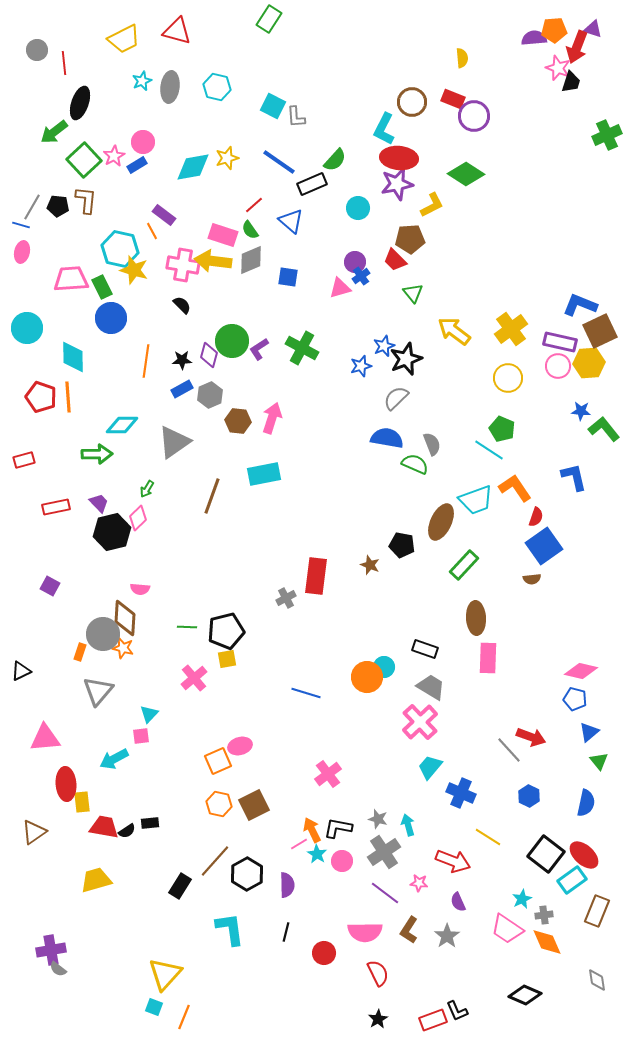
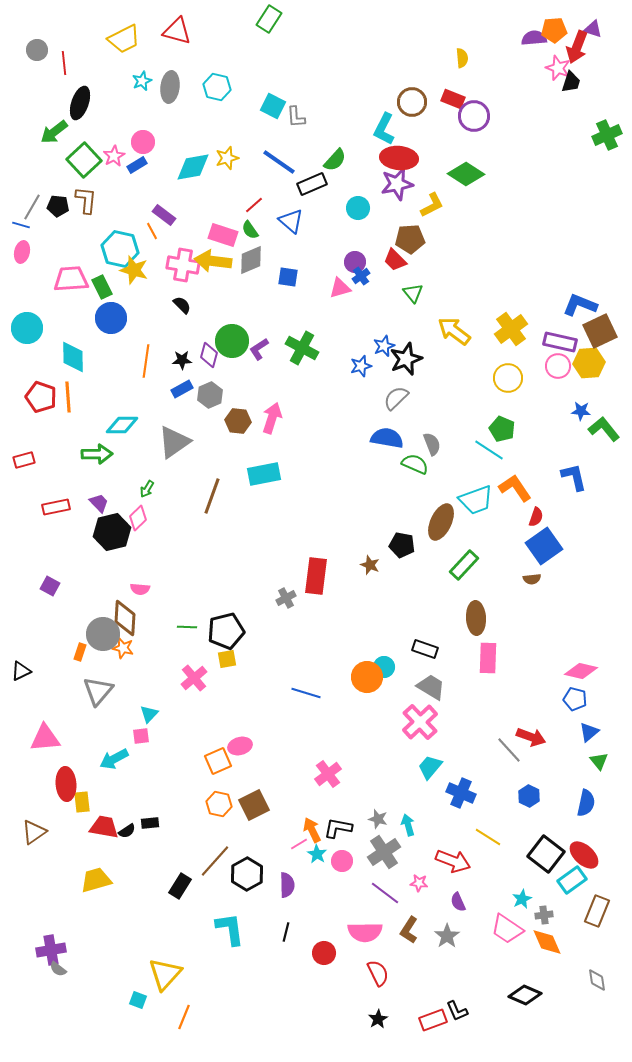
cyan square at (154, 1007): moved 16 px left, 7 px up
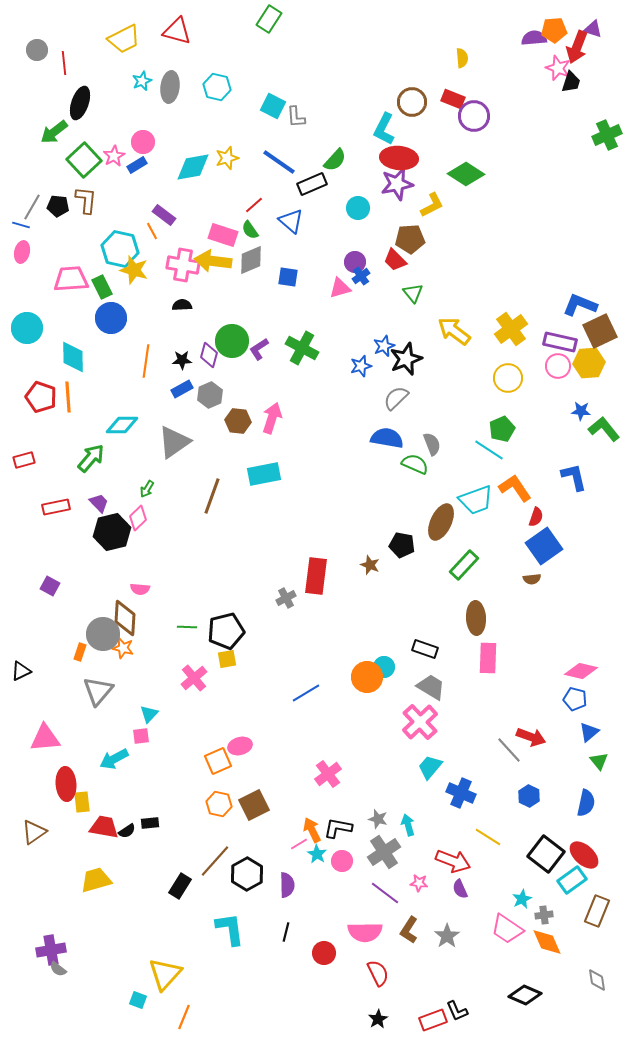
black semicircle at (182, 305): rotated 48 degrees counterclockwise
green pentagon at (502, 429): rotated 25 degrees clockwise
green arrow at (97, 454): moved 6 px left, 4 px down; rotated 48 degrees counterclockwise
blue line at (306, 693): rotated 48 degrees counterclockwise
purple semicircle at (458, 902): moved 2 px right, 13 px up
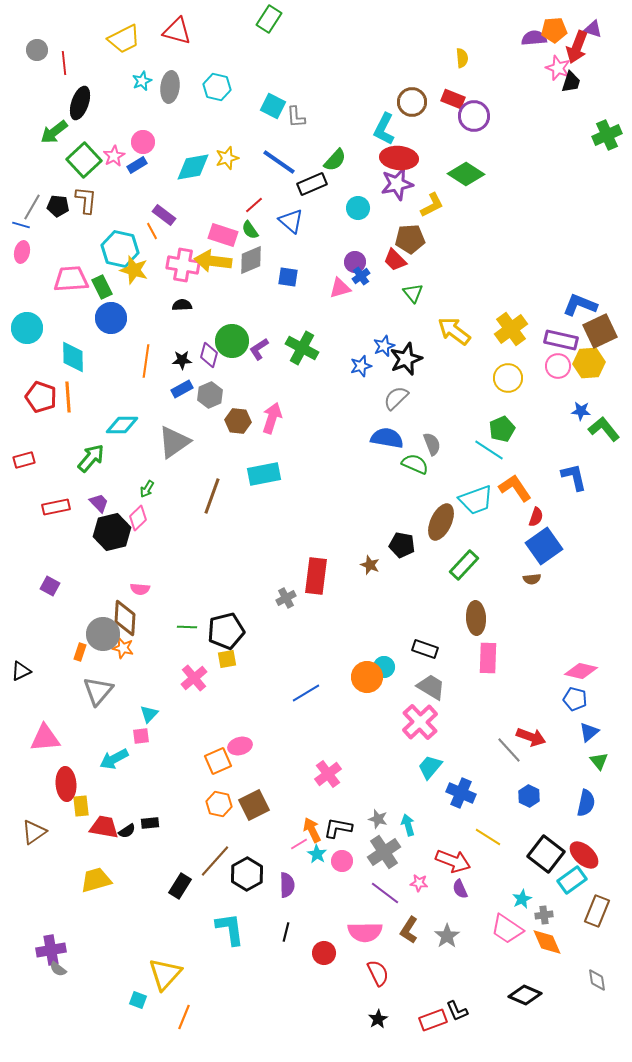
purple rectangle at (560, 342): moved 1 px right, 2 px up
yellow rectangle at (82, 802): moved 1 px left, 4 px down
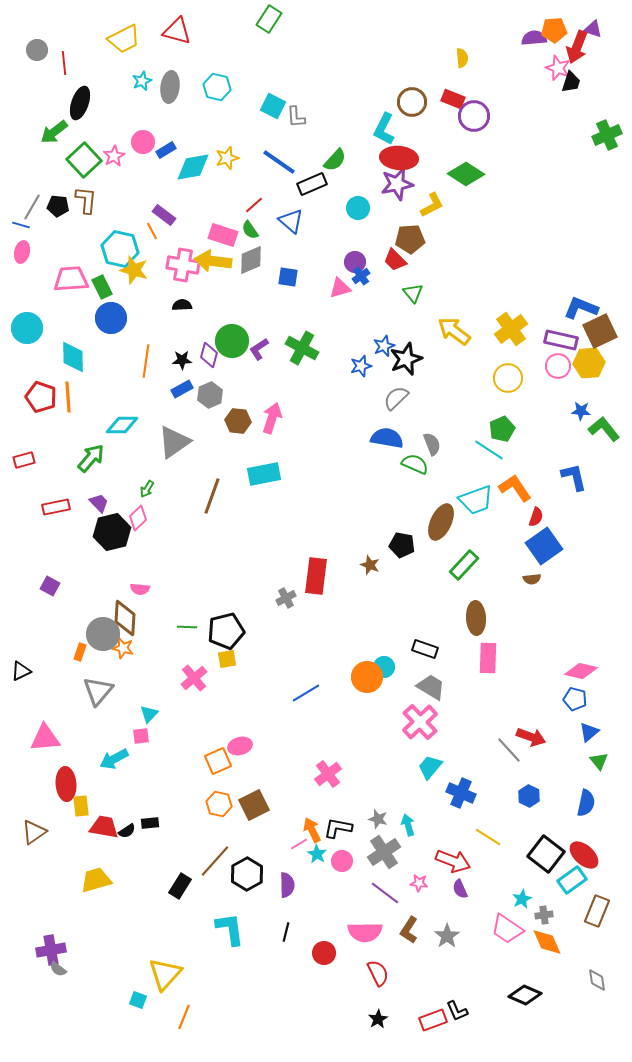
blue rectangle at (137, 165): moved 29 px right, 15 px up
blue L-shape at (580, 305): moved 1 px right, 3 px down
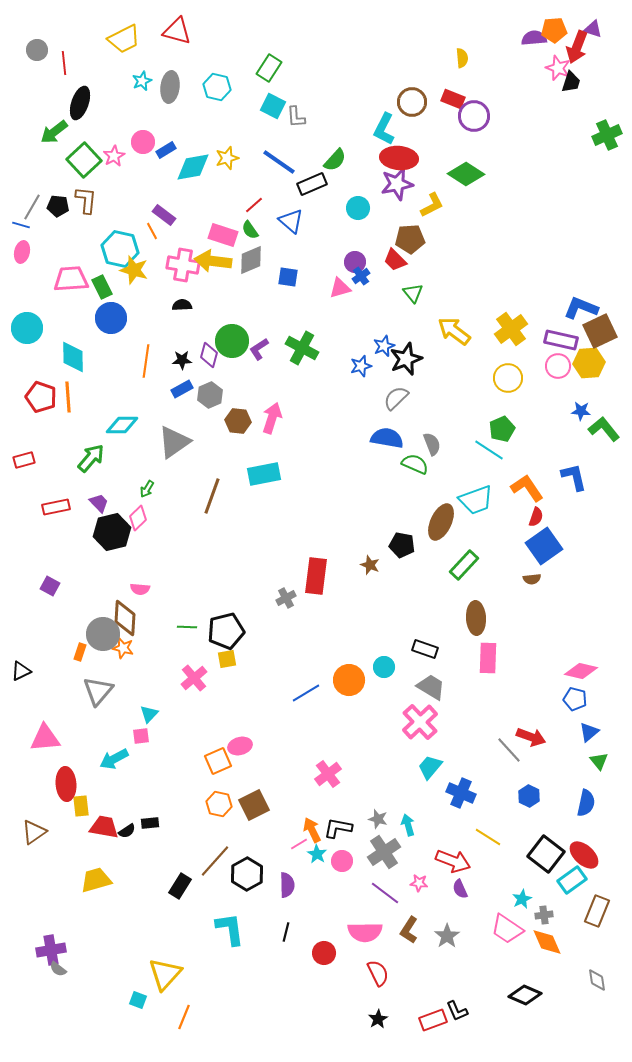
green rectangle at (269, 19): moved 49 px down
orange L-shape at (515, 488): moved 12 px right
orange circle at (367, 677): moved 18 px left, 3 px down
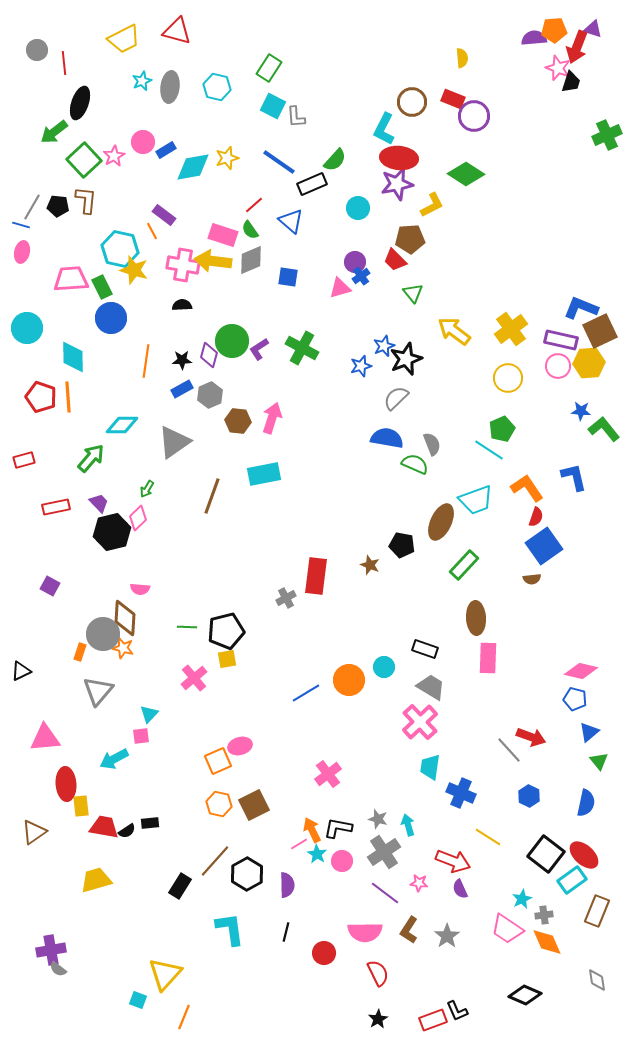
cyan trapezoid at (430, 767): rotated 32 degrees counterclockwise
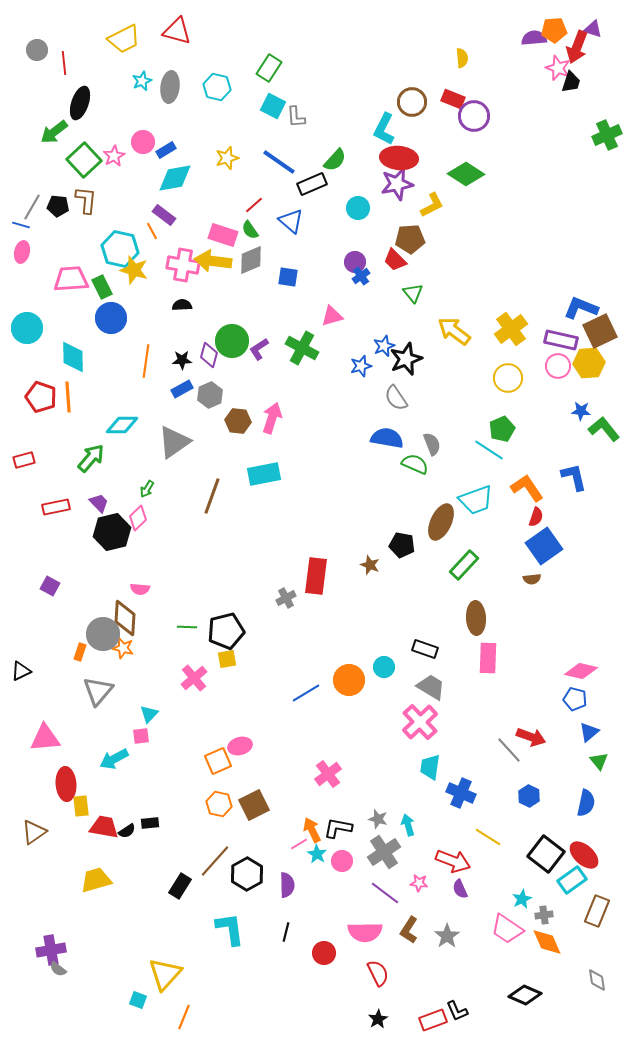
cyan diamond at (193, 167): moved 18 px left, 11 px down
pink triangle at (340, 288): moved 8 px left, 28 px down
gray semicircle at (396, 398): rotated 80 degrees counterclockwise
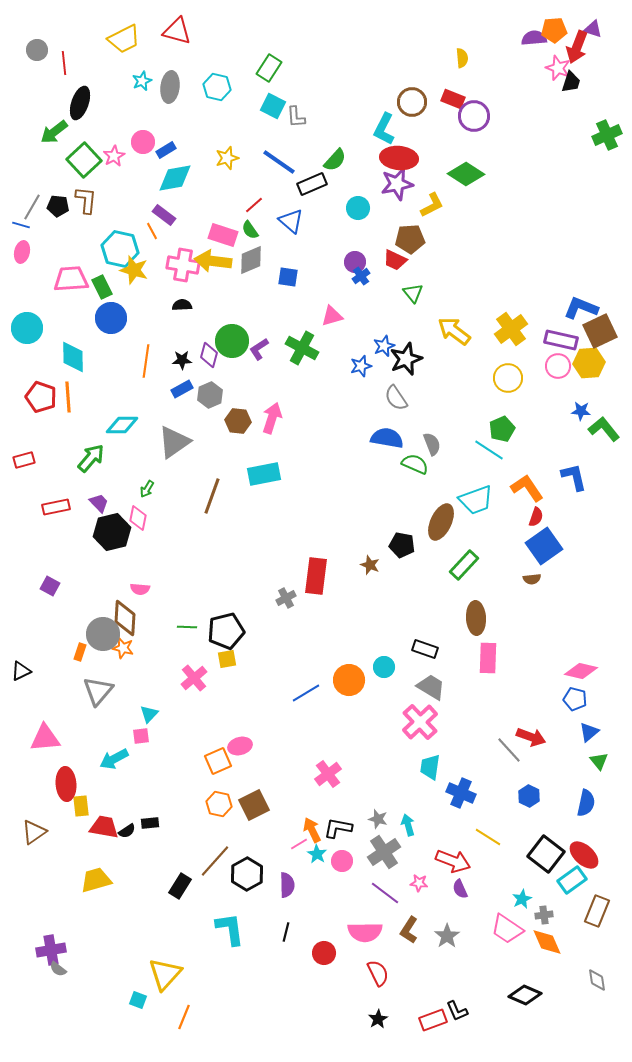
red trapezoid at (395, 260): rotated 20 degrees counterclockwise
pink diamond at (138, 518): rotated 35 degrees counterclockwise
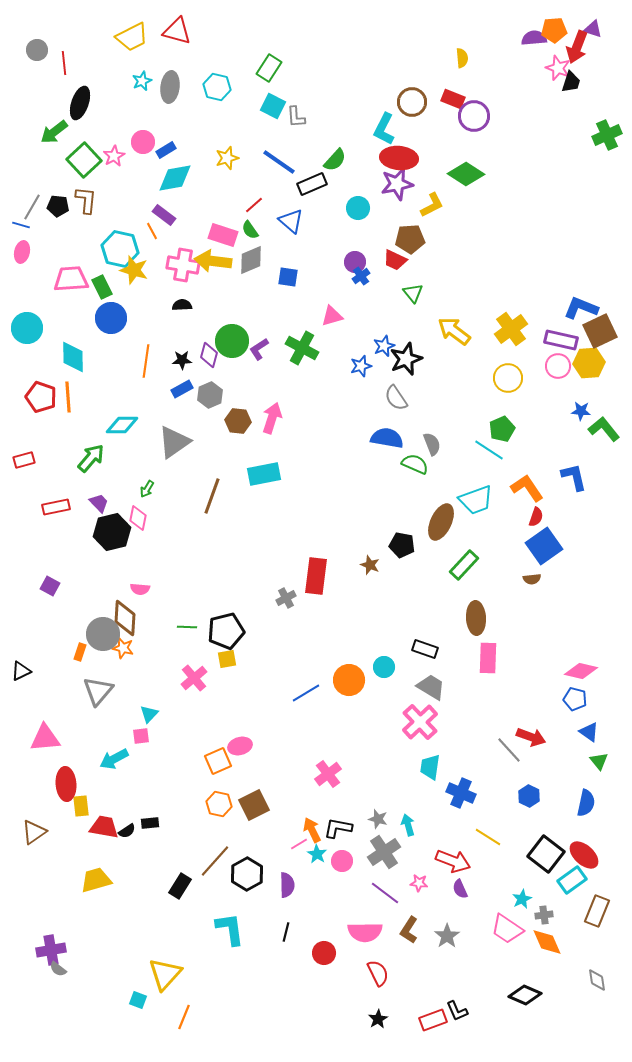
yellow trapezoid at (124, 39): moved 8 px right, 2 px up
blue triangle at (589, 732): rotated 45 degrees counterclockwise
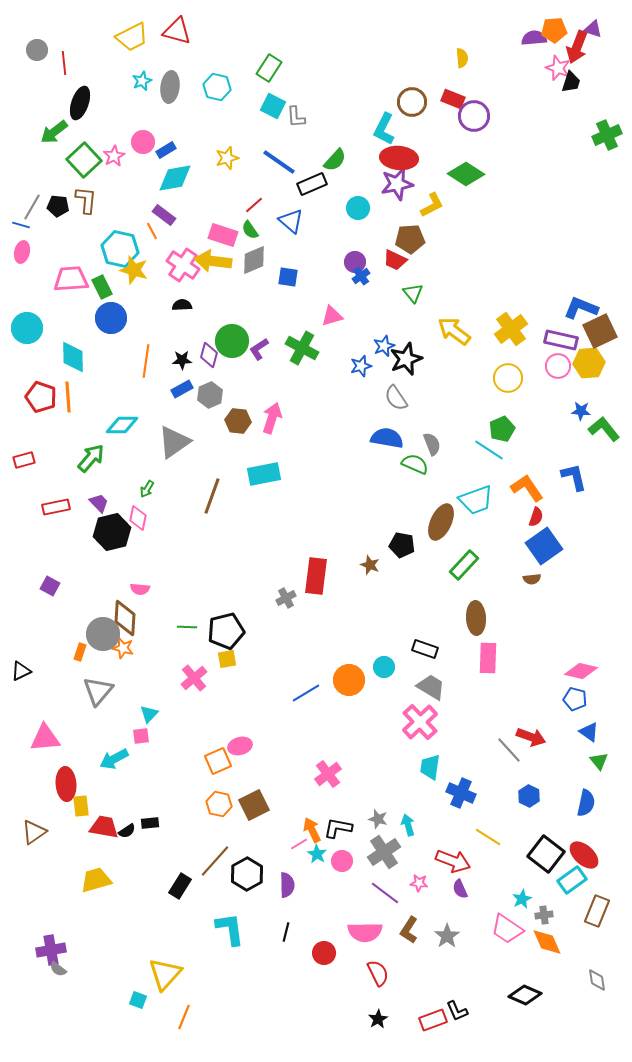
gray diamond at (251, 260): moved 3 px right
pink cross at (183, 265): rotated 24 degrees clockwise
